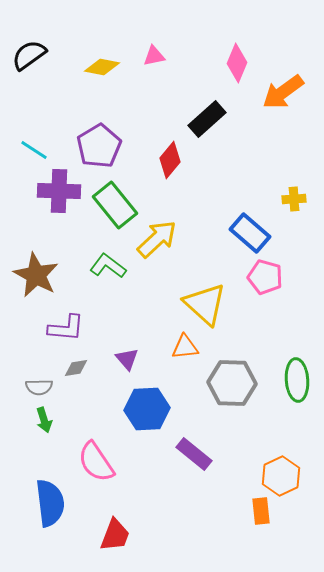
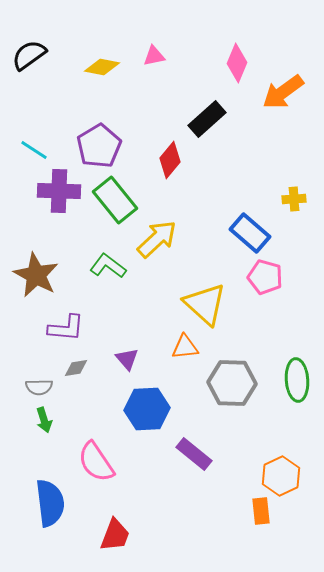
green rectangle: moved 5 px up
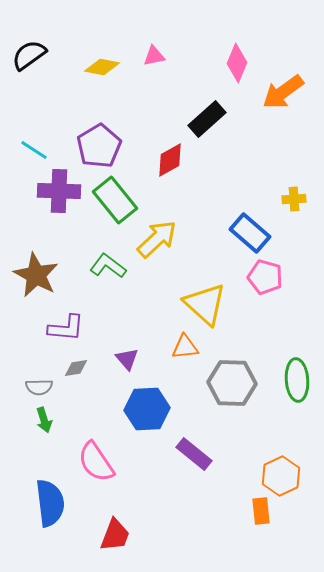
red diamond: rotated 21 degrees clockwise
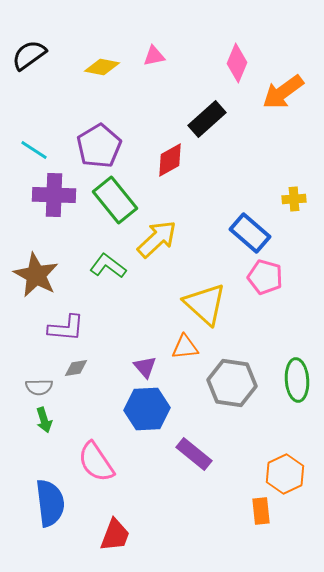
purple cross: moved 5 px left, 4 px down
purple triangle: moved 18 px right, 8 px down
gray hexagon: rotated 6 degrees clockwise
orange hexagon: moved 4 px right, 2 px up
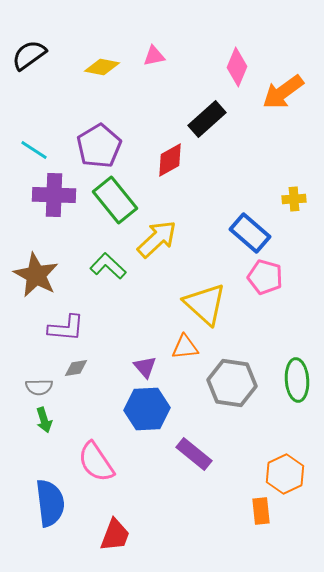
pink diamond: moved 4 px down
green L-shape: rotated 6 degrees clockwise
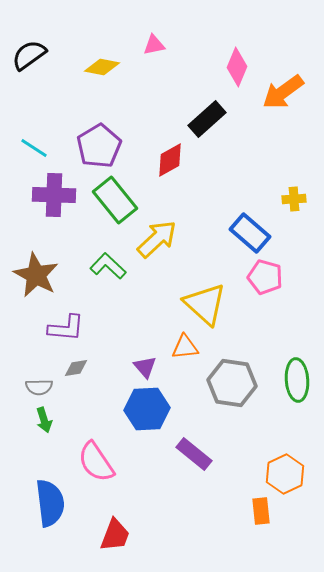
pink triangle: moved 11 px up
cyan line: moved 2 px up
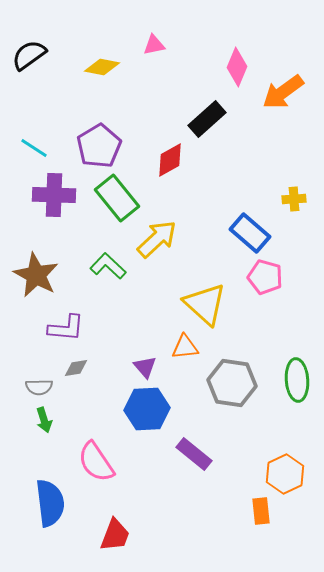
green rectangle: moved 2 px right, 2 px up
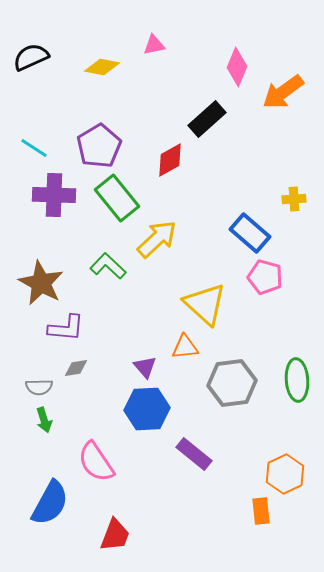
black semicircle: moved 2 px right, 2 px down; rotated 12 degrees clockwise
brown star: moved 5 px right, 8 px down
gray hexagon: rotated 15 degrees counterclockwise
blue semicircle: rotated 36 degrees clockwise
